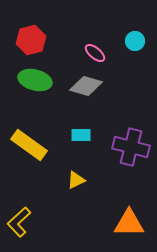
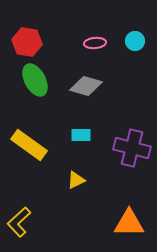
red hexagon: moved 4 px left, 2 px down; rotated 24 degrees clockwise
pink ellipse: moved 10 px up; rotated 45 degrees counterclockwise
green ellipse: rotated 48 degrees clockwise
purple cross: moved 1 px right, 1 px down
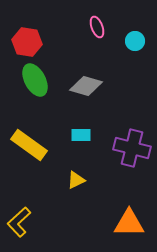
pink ellipse: moved 2 px right, 16 px up; rotated 75 degrees clockwise
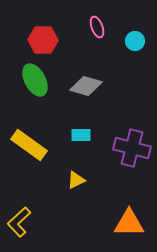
red hexagon: moved 16 px right, 2 px up; rotated 8 degrees counterclockwise
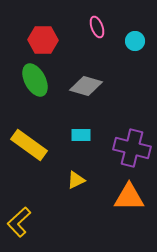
orange triangle: moved 26 px up
